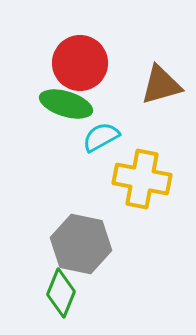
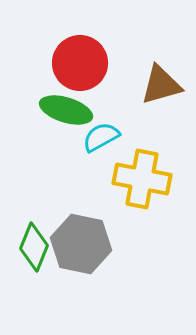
green ellipse: moved 6 px down
green diamond: moved 27 px left, 46 px up
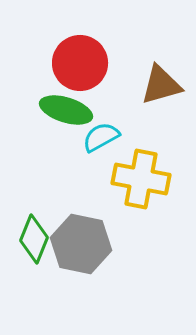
yellow cross: moved 1 px left
green diamond: moved 8 px up
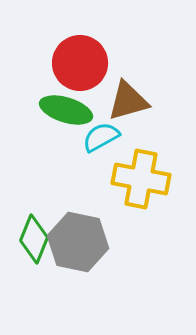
brown triangle: moved 33 px left, 16 px down
gray hexagon: moved 3 px left, 2 px up
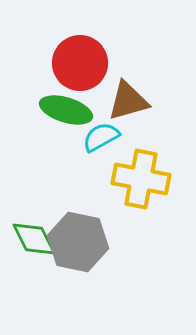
green diamond: rotated 48 degrees counterclockwise
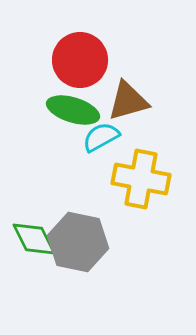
red circle: moved 3 px up
green ellipse: moved 7 px right
